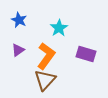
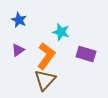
cyan star: moved 2 px right, 4 px down; rotated 24 degrees counterclockwise
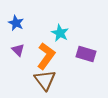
blue star: moved 3 px left, 3 px down
cyan star: moved 1 px left, 1 px down; rotated 12 degrees clockwise
purple triangle: rotated 40 degrees counterclockwise
brown triangle: rotated 20 degrees counterclockwise
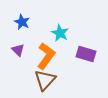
blue star: moved 6 px right, 1 px up
brown triangle: rotated 20 degrees clockwise
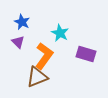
purple triangle: moved 8 px up
orange L-shape: moved 2 px left
brown triangle: moved 8 px left, 3 px up; rotated 25 degrees clockwise
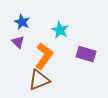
cyan star: moved 3 px up
brown triangle: moved 2 px right, 3 px down
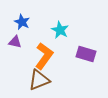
purple triangle: moved 3 px left; rotated 32 degrees counterclockwise
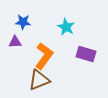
blue star: moved 1 px right; rotated 21 degrees counterclockwise
cyan star: moved 6 px right, 3 px up
purple triangle: rotated 16 degrees counterclockwise
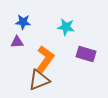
cyan star: rotated 18 degrees counterclockwise
purple triangle: moved 2 px right
orange L-shape: moved 1 px right, 3 px down
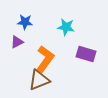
blue star: moved 2 px right
purple triangle: rotated 24 degrees counterclockwise
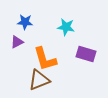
orange L-shape: rotated 128 degrees clockwise
